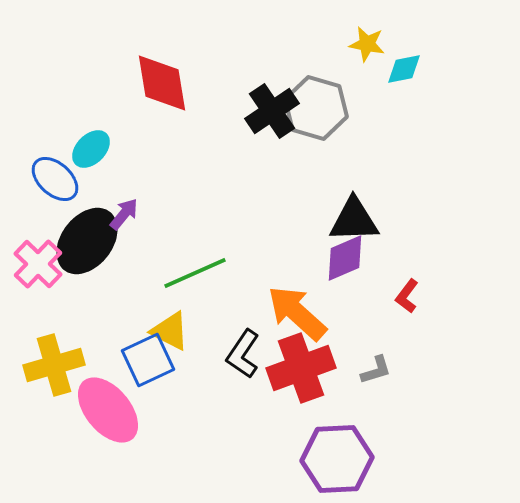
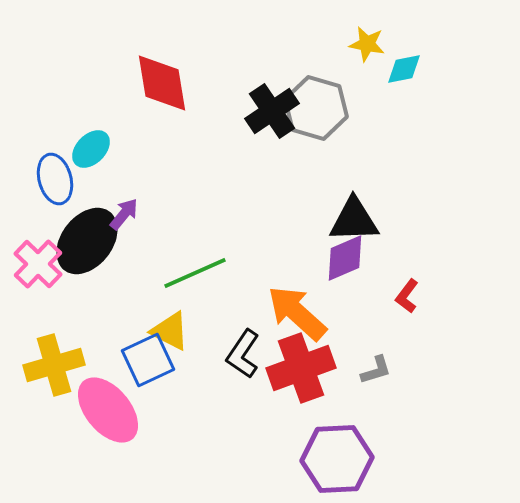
blue ellipse: rotated 33 degrees clockwise
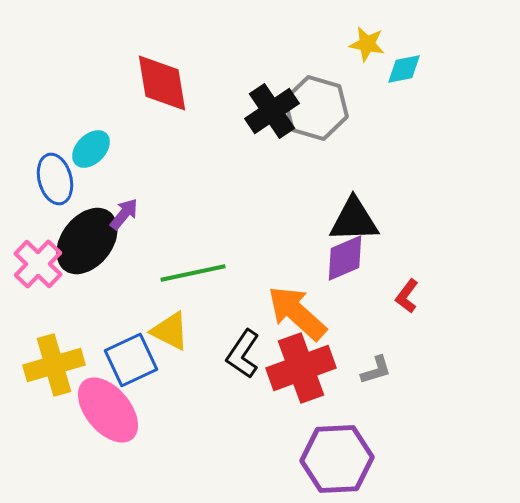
green line: moved 2 px left; rotated 12 degrees clockwise
blue square: moved 17 px left
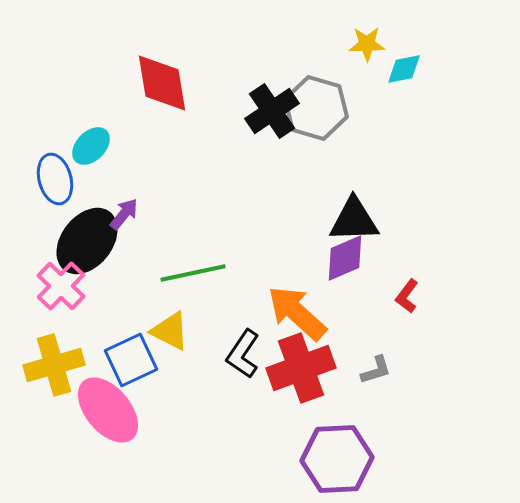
yellow star: rotated 12 degrees counterclockwise
cyan ellipse: moved 3 px up
pink cross: moved 23 px right, 22 px down
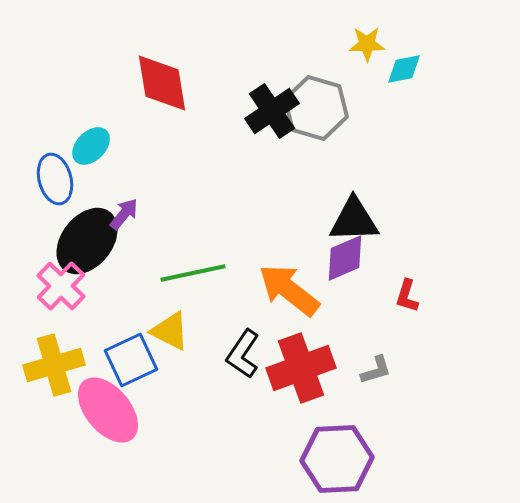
red L-shape: rotated 20 degrees counterclockwise
orange arrow: moved 8 px left, 23 px up; rotated 4 degrees counterclockwise
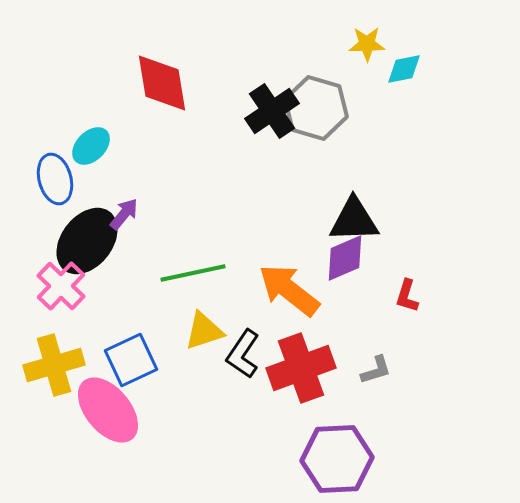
yellow triangle: moved 34 px right; rotated 45 degrees counterclockwise
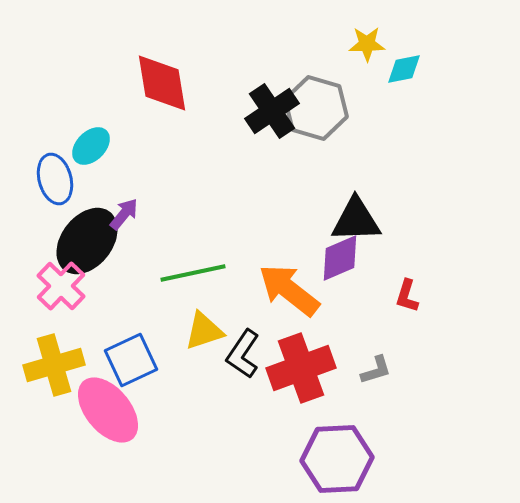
black triangle: moved 2 px right
purple diamond: moved 5 px left
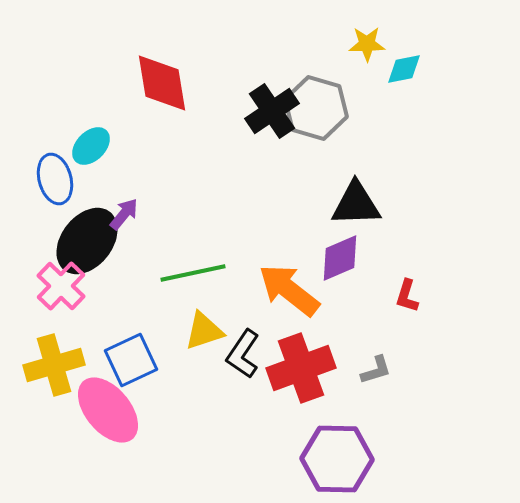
black triangle: moved 16 px up
purple hexagon: rotated 4 degrees clockwise
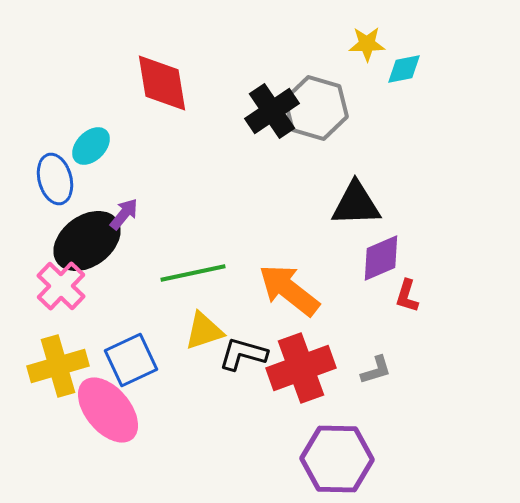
black ellipse: rotated 16 degrees clockwise
purple diamond: moved 41 px right
black L-shape: rotated 72 degrees clockwise
yellow cross: moved 4 px right, 1 px down
